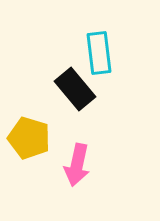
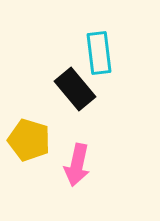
yellow pentagon: moved 2 px down
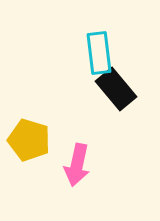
black rectangle: moved 41 px right
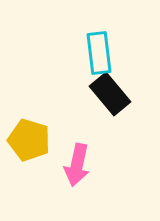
black rectangle: moved 6 px left, 5 px down
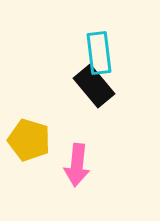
black rectangle: moved 16 px left, 8 px up
pink arrow: rotated 6 degrees counterclockwise
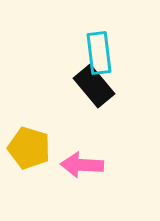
yellow pentagon: moved 8 px down
pink arrow: moved 5 px right; rotated 87 degrees clockwise
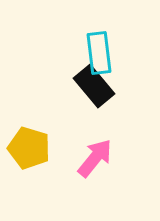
pink arrow: moved 13 px right, 7 px up; rotated 126 degrees clockwise
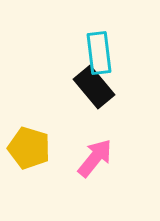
black rectangle: moved 1 px down
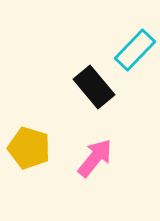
cyan rectangle: moved 36 px right, 3 px up; rotated 51 degrees clockwise
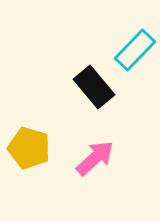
pink arrow: rotated 9 degrees clockwise
